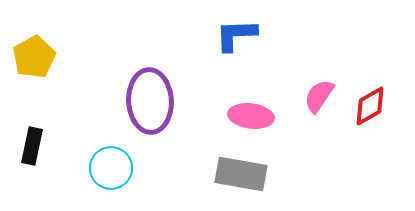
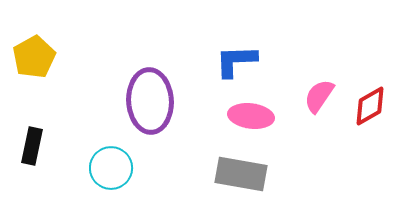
blue L-shape: moved 26 px down
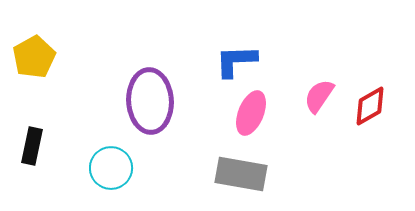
pink ellipse: moved 3 px up; rotated 75 degrees counterclockwise
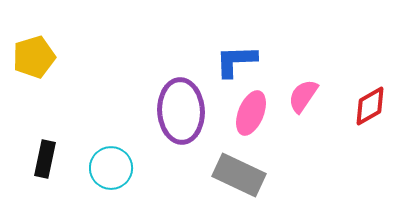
yellow pentagon: rotated 12 degrees clockwise
pink semicircle: moved 16 px left
purple ellipse: moved 31 px right, 10 px down
black rectangle: moved 13 px right, 13 px down
gray rectangle: moved 2 px left, 1 px down; rotated 15 degrees clockwise
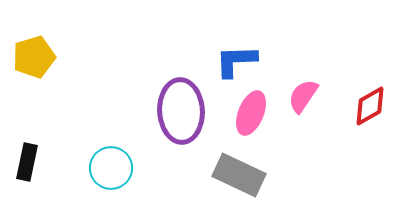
black rectangle: moved 18 px left, 3 px down
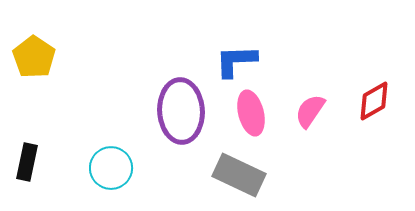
yellow pentagon: rotated 21 degrees counterclockwise
pink semicircle: moved 7 px right, 15 px down
red diamond: moved 4 px right, 5 px up
pink ellipse: rotated 36 degrees counterclockwise
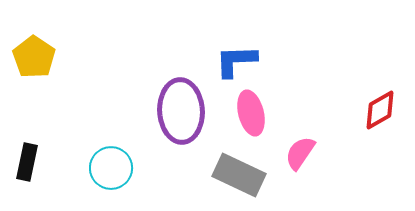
red diamond: moved 6 px right, 9 px down
pink semicircle: moved 10 px left, 42 px down
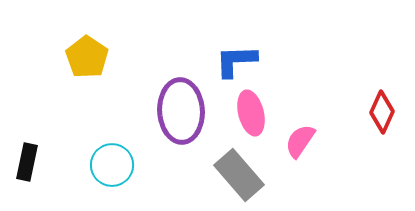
yellow pentagon: moved 53 px right
red diamond: moved 2 px right, 2 px down; rotated 36 degrees counterclockwise
pink semicircle: moved 12 px up
cyan circle: moved 1 px right, 3 px up
gray rectangle: rotated 24 degrees clockwise
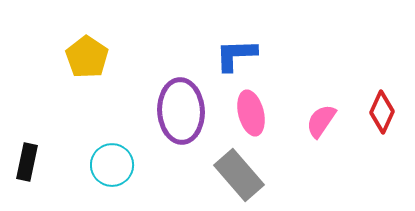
blue L-shape: moved 6 px up
pink semicircle: moved 21 px right, 20 px up
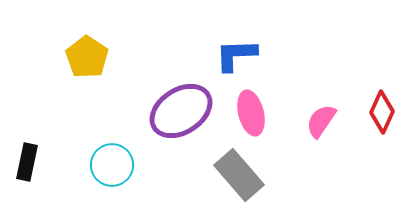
purple ellipse: rotated 60 degrees clockwise
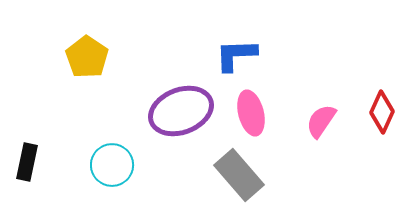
purple ellipse: rotated 12 degrees clockwise
